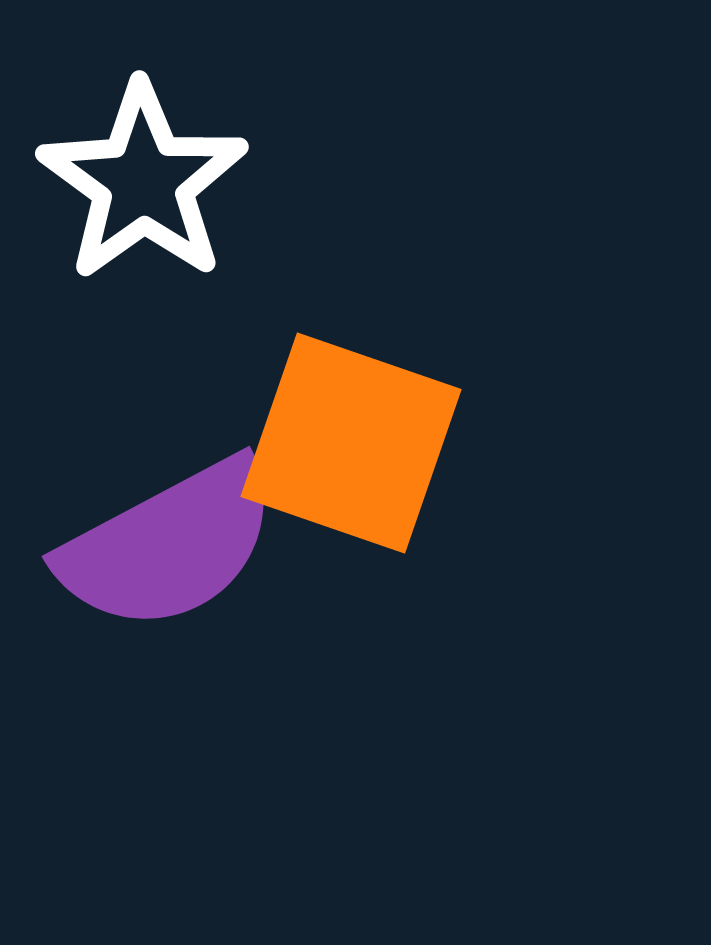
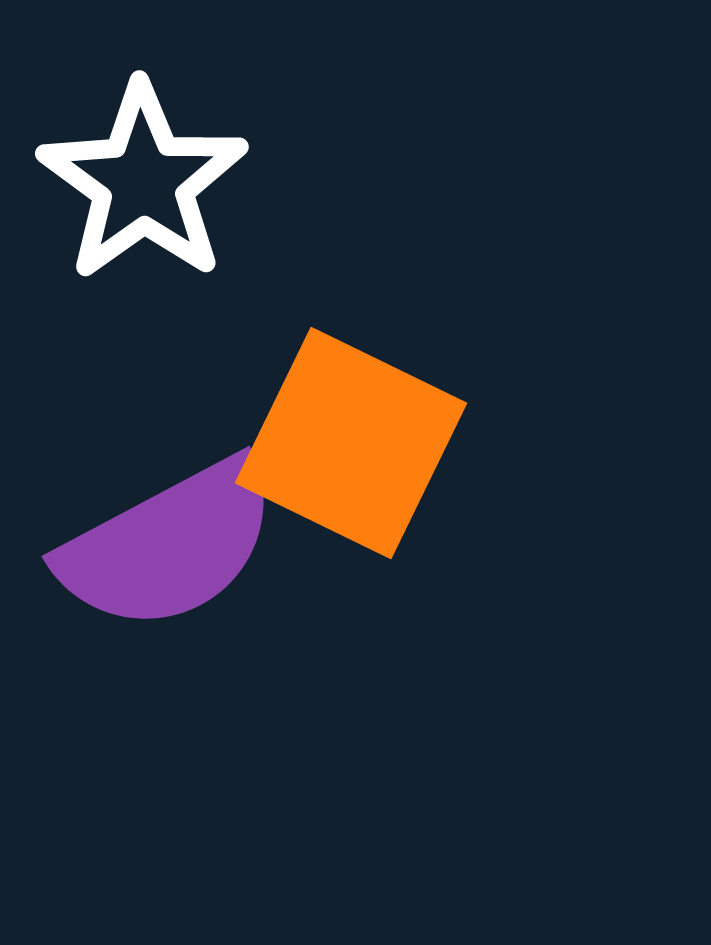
orange square: rotated 7 degrees clockwise
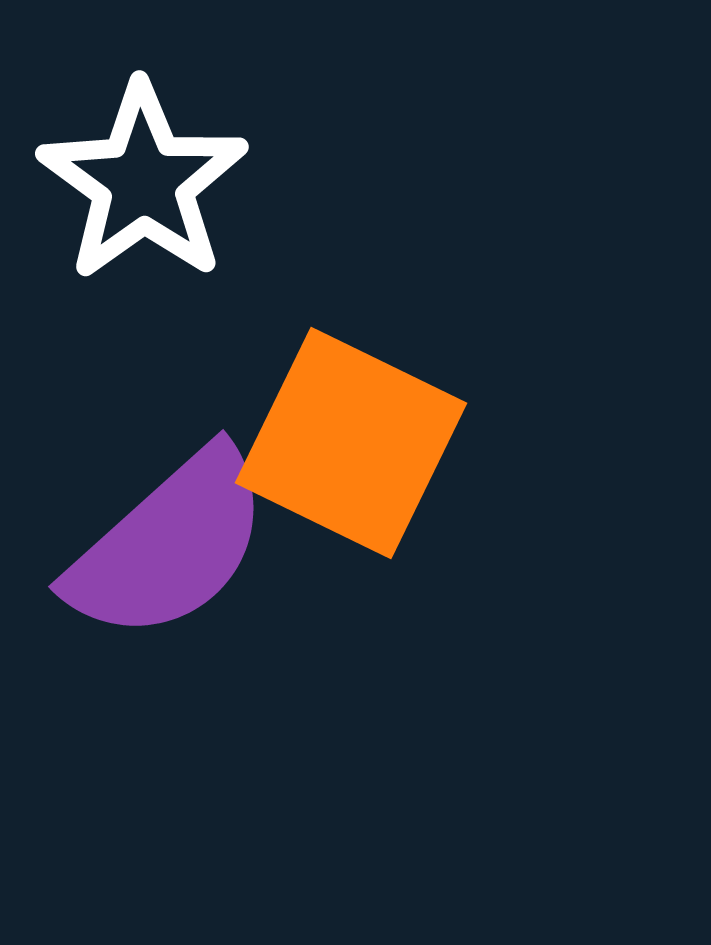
purple semicircle: rotated 14 degrees counterclockwise
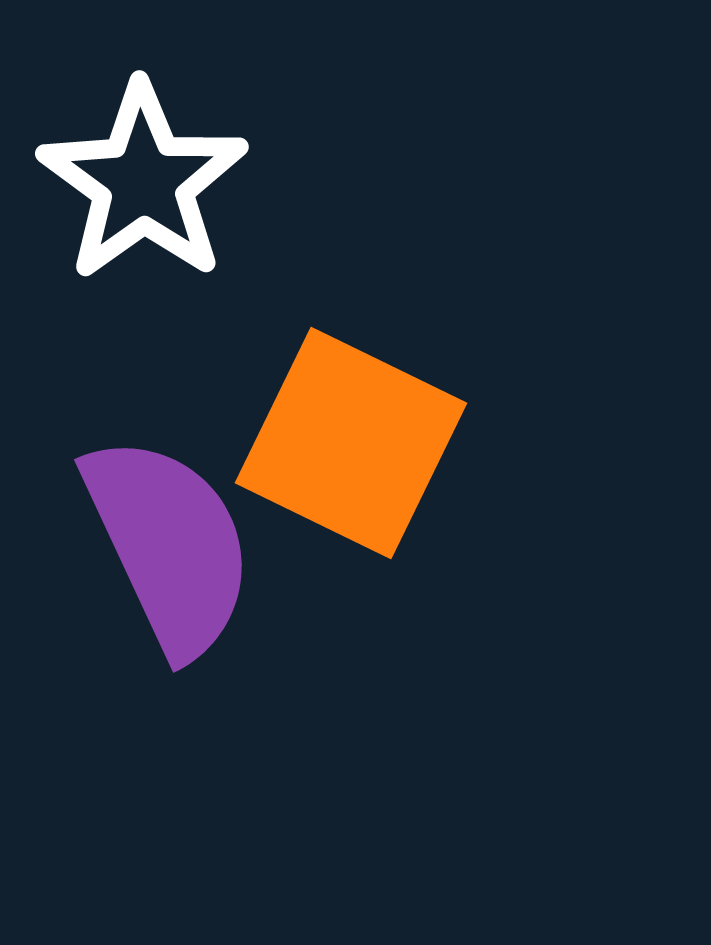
purple semicircle: rotated 73 degrees counterclockwise
